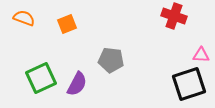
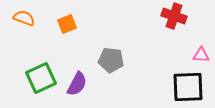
black square: moved 1 px left, 3 px down; rotated 16 degrees clockwise
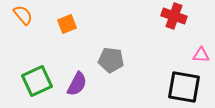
orange semicircle: moved 1 px left, 3 px up; rotated 30 degrees clockwise
green square: moved 4 px left, 3 px down
black square: moved 4 px left; rotated 12 degrees clockwise
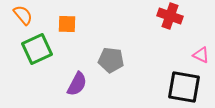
red cross: moved 4 px left
orange square: rotated 24 degrees clockwise
pink triangle: rotated 24 degrees clockwise
green square: moved 32 px up
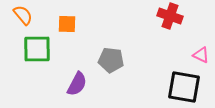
green square: rotated 24 degrees clockwise
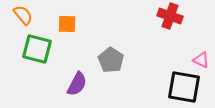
green square: rotated 16 degrees clockwise
pink triangle: moved 5 px down
gray pentagon: rotated 25 degrees clockwise
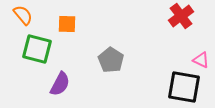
red cross: moved 11 px right; rotated 35 degrees clockwise
purple semicircle: moved 17 px left
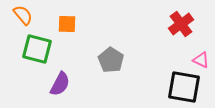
red cross: moved 8 px down
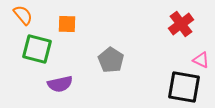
purple semicircle: rotated 50 degrees clockwise
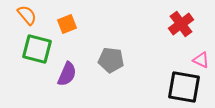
orange semicircle: moved 4 px right
orange square: rotated 24 degrees counterclockwise
gray pentagon: rotated 25 degrees counterclockwise
purple semicircle: moved 7 px right, 10 px up; rotated 55 degrees counterclockwise
